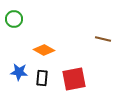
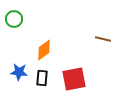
orange diamond: rotated 65 degrees counterclockwise
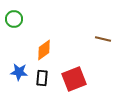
red square: rotated 10 degrees counterclockwise
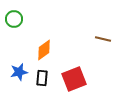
blue star: rotated 18 degrees counterclockwise
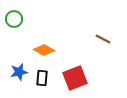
brown line: rotated 14 degrees clockwise
orange diamond: rotated 65 degrees clockwise
red square: moved 1 px right, 1 px up
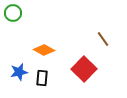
green circle: moved 1 px left, 6 px up
brown line: rotated 28 degrees clockwise
red square: moved 9 px right, 9 px up; rotated 25 degrees counterclockwise
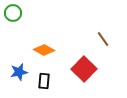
black rectangle: moved 2 px right, 3 px down
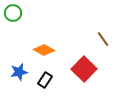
black rectangle: moved 1 px right, 1 px up; rotated 28 degrees clockwise
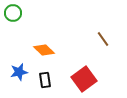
orange diamond: rotated 15 degrees clockwise
red square: moved 10 px down; rotated 10 degrees clockwise
black rectangle: rotated 42 degrees counterclockwise
